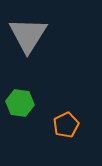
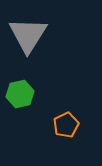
green hexagon: moved 9 px up; rotated 20 degrees counterclockwise
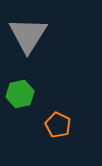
orange pentagon: moved 8 px left; rotated 20 degrees counterclockwise
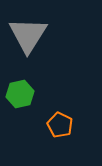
orange pentagon: moved 2 px right
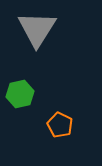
gray triangle: moved 9 px right, 6 px up
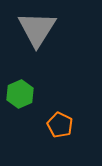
green hexagon: rotated 12 degrees counterclockwise
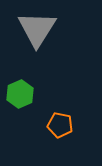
orange pentagon: rotated 15 degrees counterclockwise
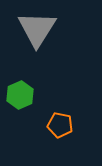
green hexagon: moved 1 px down
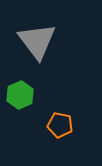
gray triangle: moved 12 px down; rotated 9 degrees counterclockwise
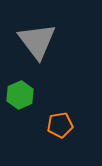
orange pentagon: rotated 20 degrees counterclockwise
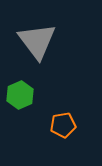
orange pentagon: moved 3 px right
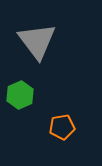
orange pentagon: moved 1 px left, 2 px down
